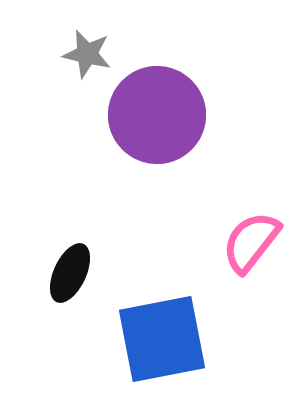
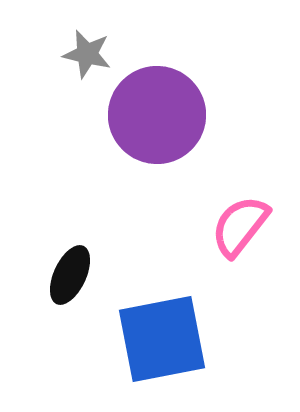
pink semicircle: moved 11 px left, 16 px up
black ellipse: moved 2 px down
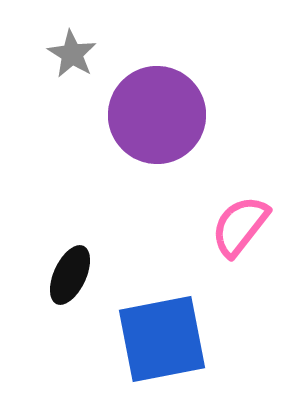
gray star: moved 15 px left; rotated 18 degrees clockwise
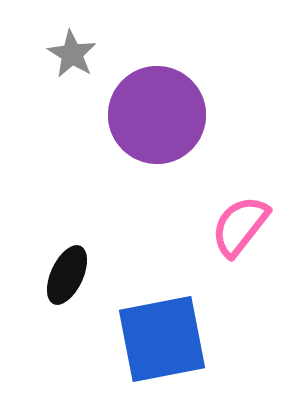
black ellipse: moved 3 px left
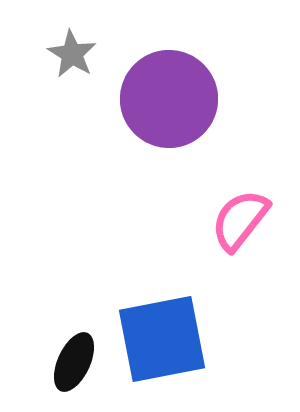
purple circle: moved 12 px right, 16 px up
pink semicircle: moved 6 px up
black ellipse: moved 7 px right, 87 px down
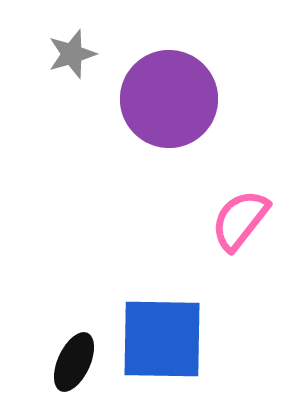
gray star: rotated 24 degrees clockwise
blue square: rotated 12 degrees clockwise
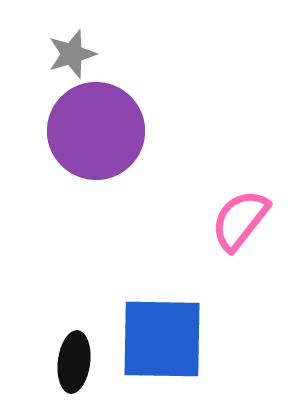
purple circle: moved 73 px left, 32 px down
black ellipse: rotated 18 degrees counterclockwise
